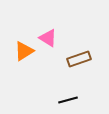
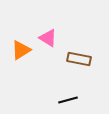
orange triangle: moved 3 px left, 1 px up
brown rectangle: rotated 30 degrees clockwise
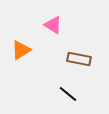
pink triangle: moved 5 px right, 13 px up
black line: moved 6 px up; rotated 54 degrees clockwise
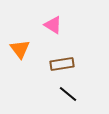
orange triangle: moved 1 px left, 1 px up; rotated 35 degrees counterclockwise
brown rectangle: moved 17 px left, 5 px down; rotated 20 degrees counterclockwise
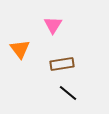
pink triangle: rotated 30 degrees clockwise
black line: moved 1 px up
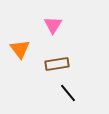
brown rectangle: moved 5 px left
black line: rotated 12 degrees clockwise
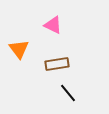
pink triangle: rotated 36 degrees counterclockwise
orange triangle: moved 1 px left
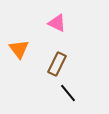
pink triangle: moved 4 px right, 2 px up
brown rectangle: rotated 55 degrees counterclockwise
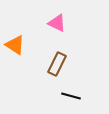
orange triangle: moved 4 px left, 4 px up; rotated 20 degrees counterclockwise
black line: moved 3 px right, 3 px down; rotated 36 degrees counterclockwise
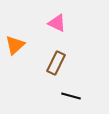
orange triangle: rotated 45 degrees clockwise
brown rectangle: moved 1 px left, 1 px up
